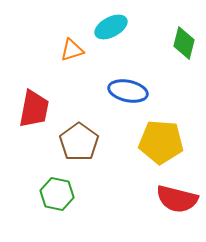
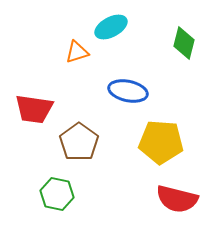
orange triangle: moved 5 px right, 2 px down
red trapezoid: rotated 87 degrees clockwise
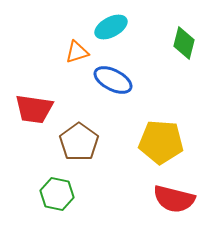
blue ellipse: moved 15 px left, 11 px up; rotated 15 degrees clockwise
red semicircle: moved 3 px left
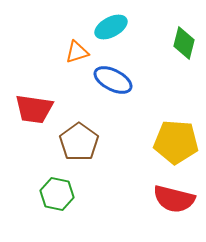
yellow pentagon: moved 15 px right
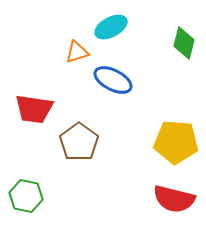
green hexagon: moved 31 px left, 2 px down
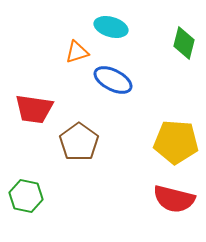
cyan ellipse: rotated 44 degrees clockwise
